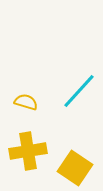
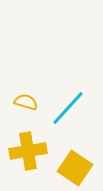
cyan line: moved 11 px left, 17 px down
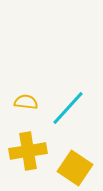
yellow semicircle: rotated 10 degrees counterclockwise
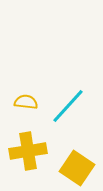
cyan line: moved 2 px up
yellow square: moved 2 px right
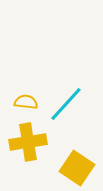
cyan line: moved 2 px left, 2 px up
yellow cross: moved 9 px up
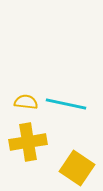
cyan line: rotated 60 degrees clockwise
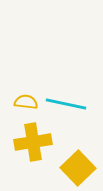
yellow cross: moved 5 px right
yellow square: moved 1 px right; rotated 12 degrees clockwise
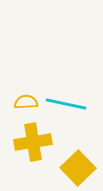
yellow semicircle: rotated 10 degrees counterclockwise
